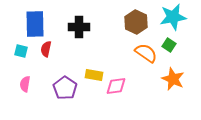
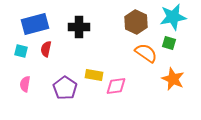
blue rectangle: rotated 76 degrees clockwise
green square: moved 2 px up; rotated 16 degrees counterclockwise
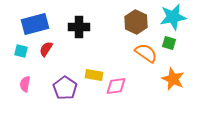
red semicircle: rotated 21 degrees clockwise
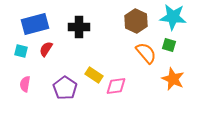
cyan star: rotated 16 degrees clockwise
brown hexagon: moved 1 px up
green square: moved 2 px down
orange semicircle: rotated 15 degrees clockwise
yellow rectangle: rotated 24 degrees clockwise
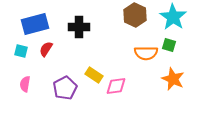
cyan star: rotated 28 degrees clockwise
brown hexagon: moved 1 px left, 6 px up
orange semicircle: rotated 130 degrees clockwise
purple pentagon: rotated 10 degrees clockwise
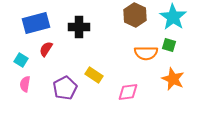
blue rectangle: moved 1 px right, 1 px up
cyan square: moved 9 px down; rotated 16 degrees clockwise
pink diamond: moved 12 px right, 6 px down
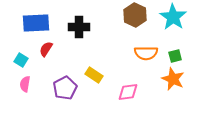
blue rectangle: rotated 12 degrees clockwise
green square: moved 6 px right, 11 px down; rotated 32 degrees counterclockwise
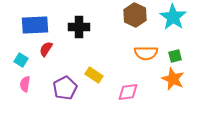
blue rectangle: moved 1 px left, 2 px down
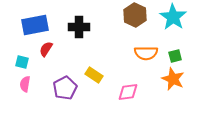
blue rectangle: rotated 8 degrees counterclockwise
cyan square: moved 1 px right, 2 px down; rotated 16 degrees counterclockwise
